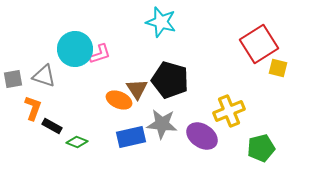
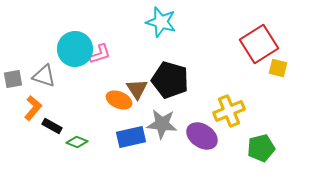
orange L-shape: rotated 20 degrees clockwise
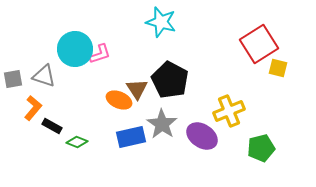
black pentagon: rotated 12 degrees clockwise
gray star: rotated 28 degrees clockwise
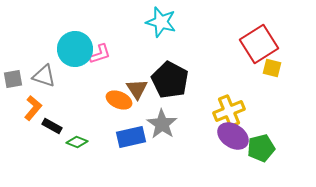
yellow square: moved 6 px left
purple ellipse: moved 31 px right
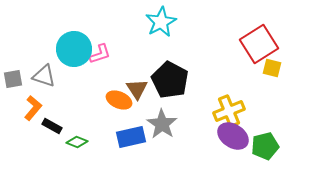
cyan star: rotated 28 degrees clockwise
cyan circle: moved 1 px left
green pentagon: moved 4 px right, 2 px up
